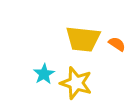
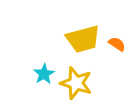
yellow trapezoid: rotated 21 degrees counterclockwise
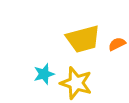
orange semicircle: rotated 60 degrees counterclockwise
cyan star: rotated 15 degrees clockwise
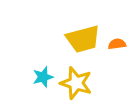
orange semicircle: rotated 18 degrees clockwise
cyan star: moved 1 px left, 3 px down
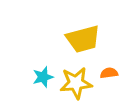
orange semicircle: moved 8 px left, 29 px down
yellow star: rotated 24 degrees counterclockwise
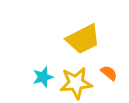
yellow trapezoid: rotated 12 degrees counterclockwise
orange semicircle: rotated 48 degrees clockwise
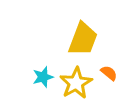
yellow trapezoid: rotated 42 degrees counterclockwise
yellow star: rotated 24 degrees counterclockwise
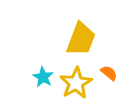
yellow trapezoid: moved 2 px left
cyan star: rotated 25 degrees counterclockwise
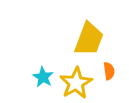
yellow trapezoid: moved 8 px right
orange semicircle: moved 2 px up; rotated 42 degrees clockwise
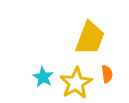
yellow trapezoid: moved 1 px right, 1 px up
orange semicircle: moved 2 px left, 3 px down
